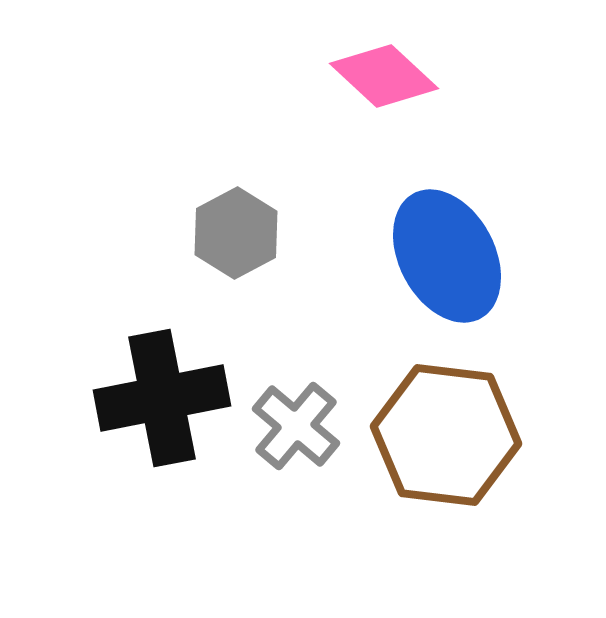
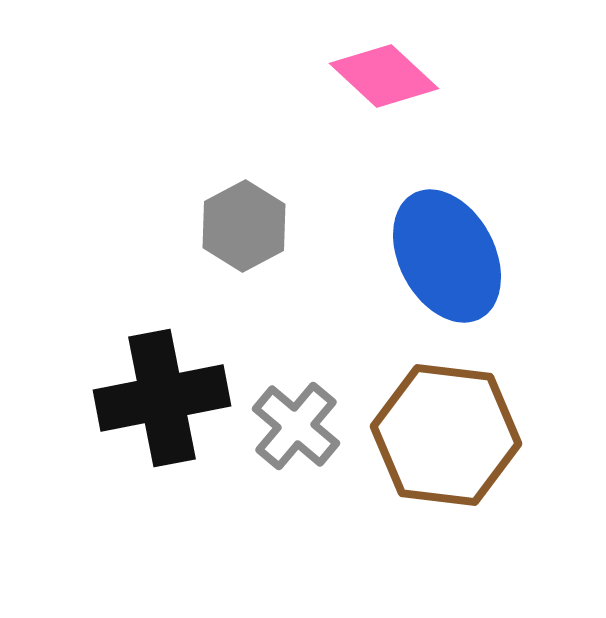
gray hexagon: moved 8 px right, 7 px up
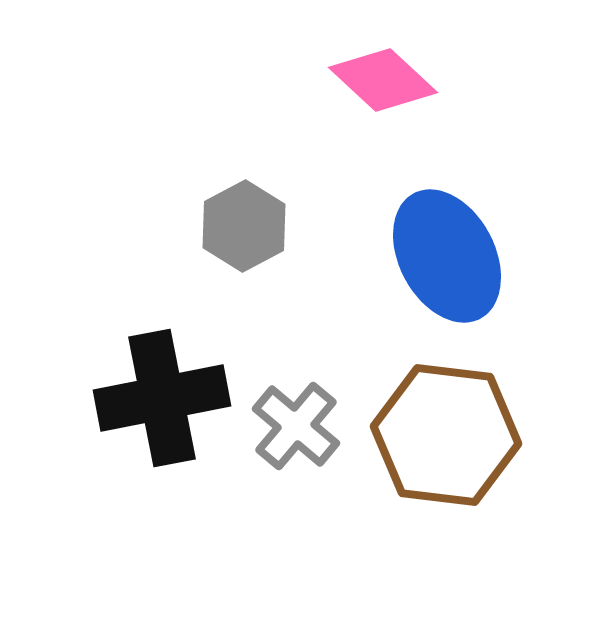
pink diamond: moved 1 px left, 4 px down
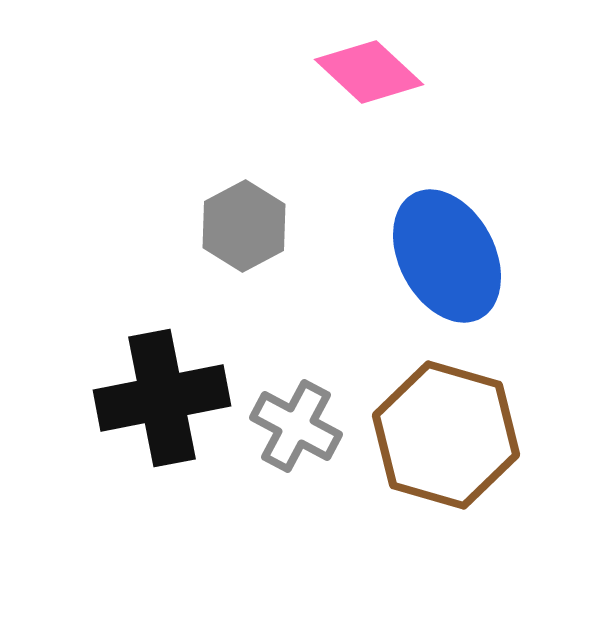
pink diamond: moved 14 px left, 8 px up
gray cross: rotated 12 degrees counterclockwise
brown hexagon: rotated 9 degrees clockwise
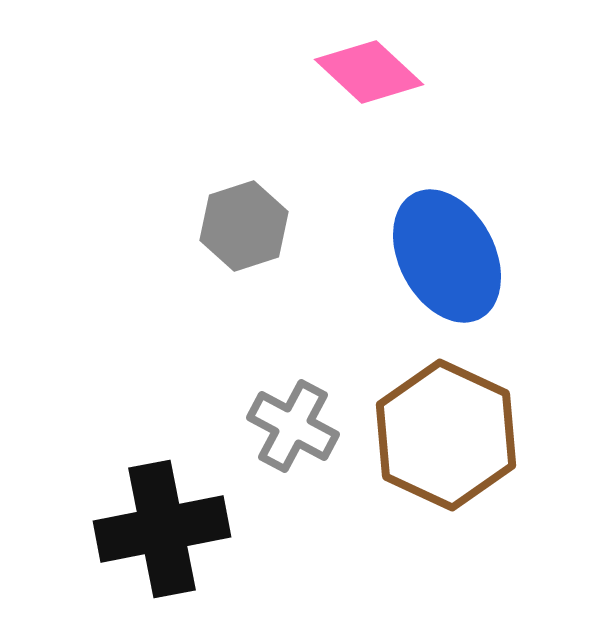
gray hexagon: rotated 10 degrees clockwise
black cross: moved 131 px down
gray cross: moved 3 px left
brown hexagon: rotated 9 degrees clockwise
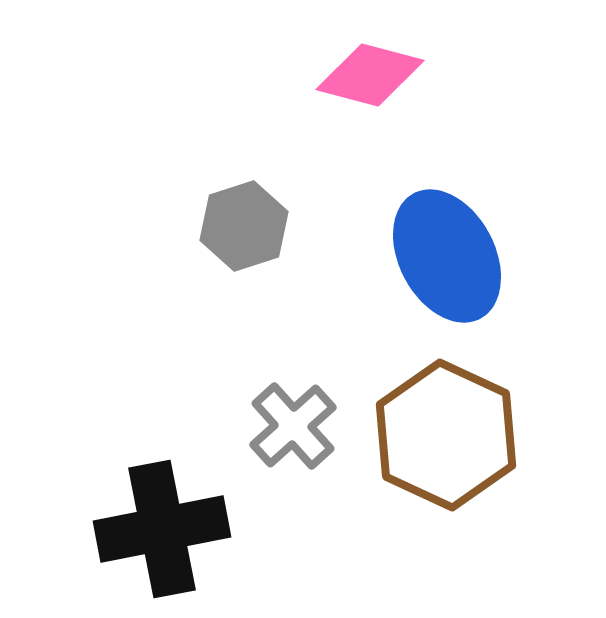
pink diamond: moved 1 px right, 3 px down; rotated 28 degrees counterclockwise
gray cross: rotated 20 degrees clockwise
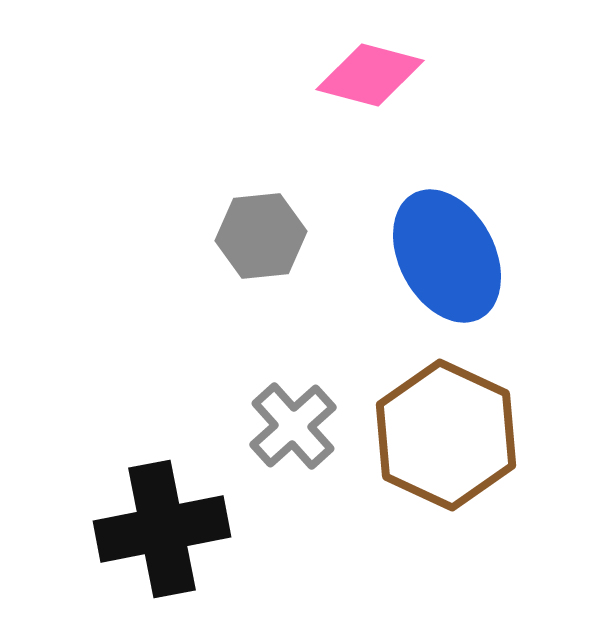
gray hexagon: moved 17 px right, 10 px down; rotated 12 degrees clockwise
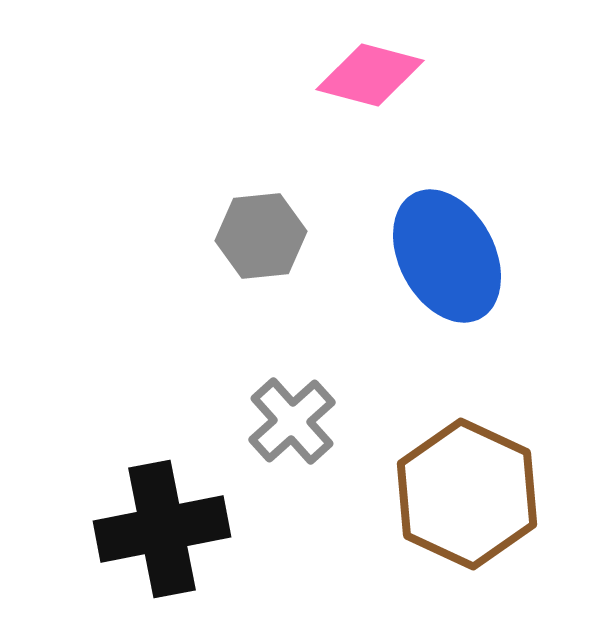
gray cross: moved 1 px left, 5 px up
brown hexagon: moved 21 px right, 59 px down
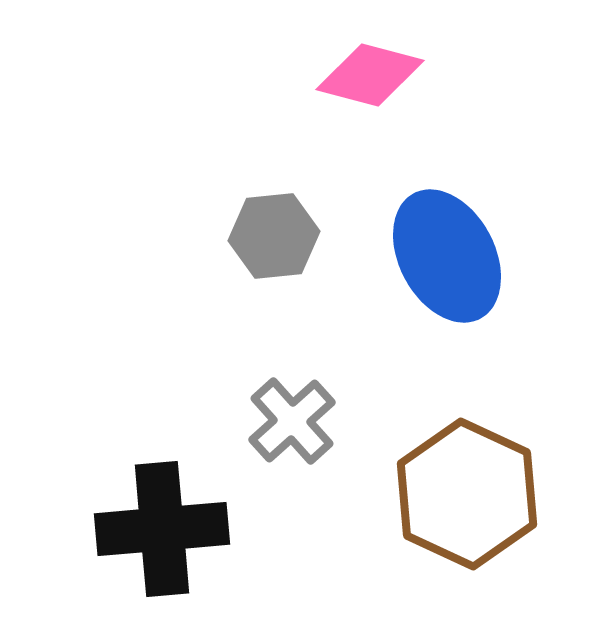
gray hexagon: moved 13 px right
black cross: rotated 6 degrees clockwise
